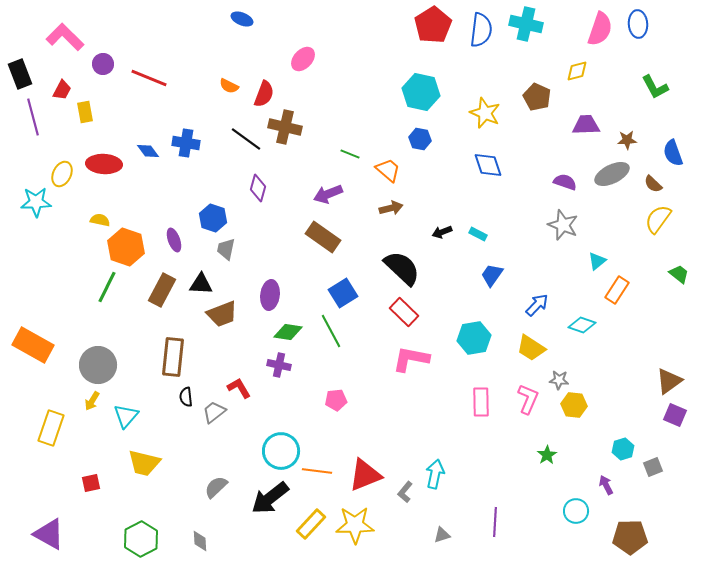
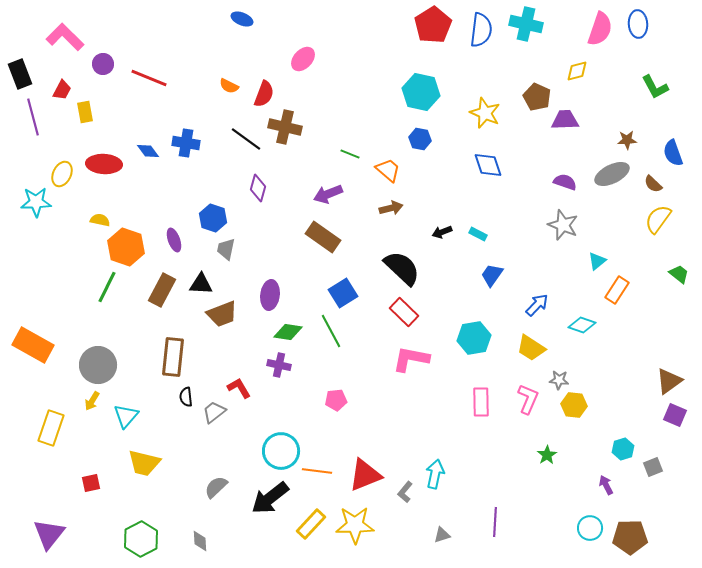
purple trapezoid at (586, 125): moved 21 px left, 5 px up
cyan circle at (576, 511): moved 14 px right, 17 px down
purple triangle at (49, 534): rotated 40 degrees clockwise
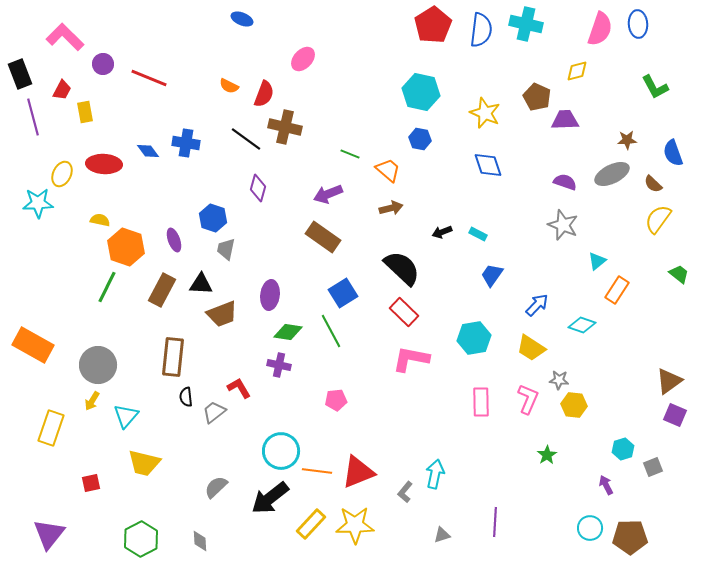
cyan star at (36, 202): moved 2 px right, 1 px down
red triangle at (365, 475): moved 7 px left, 3 px up
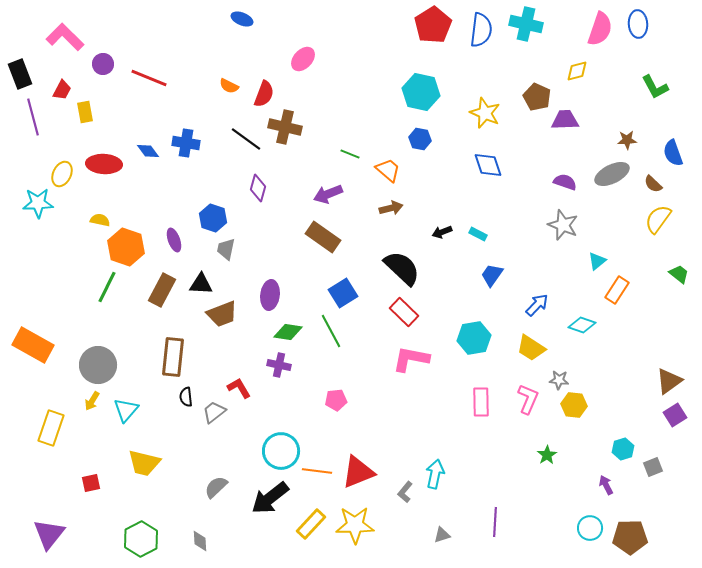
purple square at (675, 415): rotated 35 degrees clockwise
cyan triangle at (126, 416): moved 6 px up
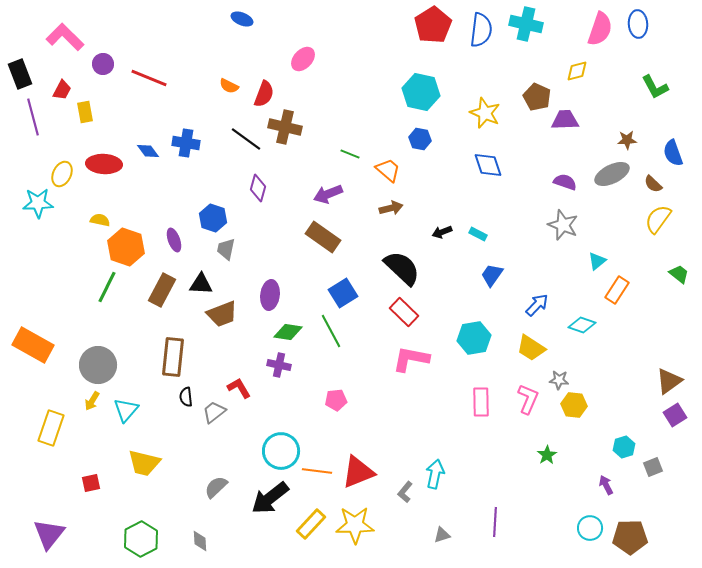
cyan hexagon at (623, 449): moved 1 px right, 2 px up
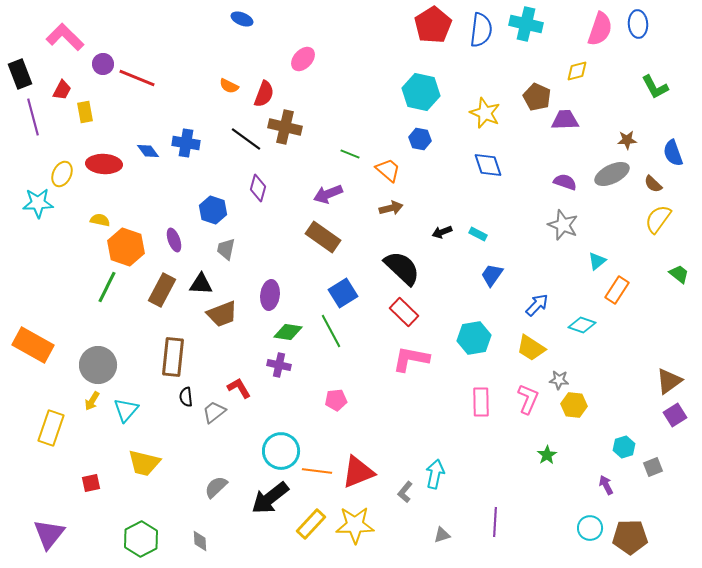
red line at (149, 78): moved 12 px left
blue hexagon at (213, 218): moved 8 px up
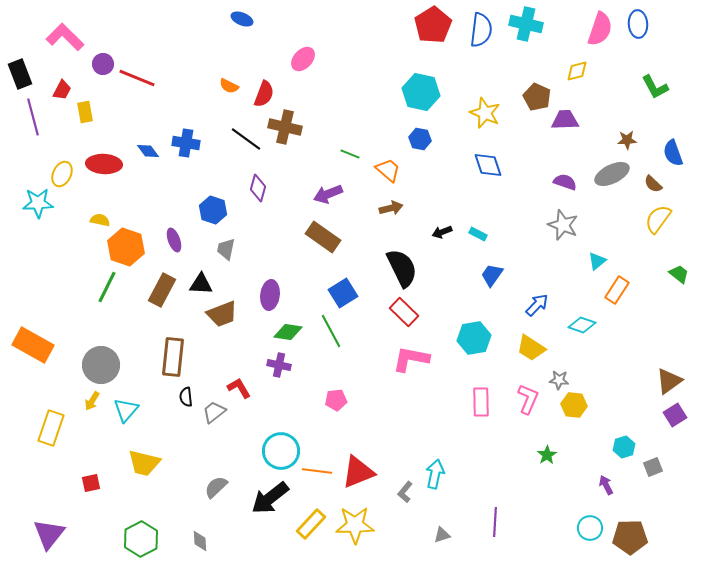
black semicircle at (402, 268): rotated 21 degrees clockwise
gray circle at (98, 365): moved 3 px right
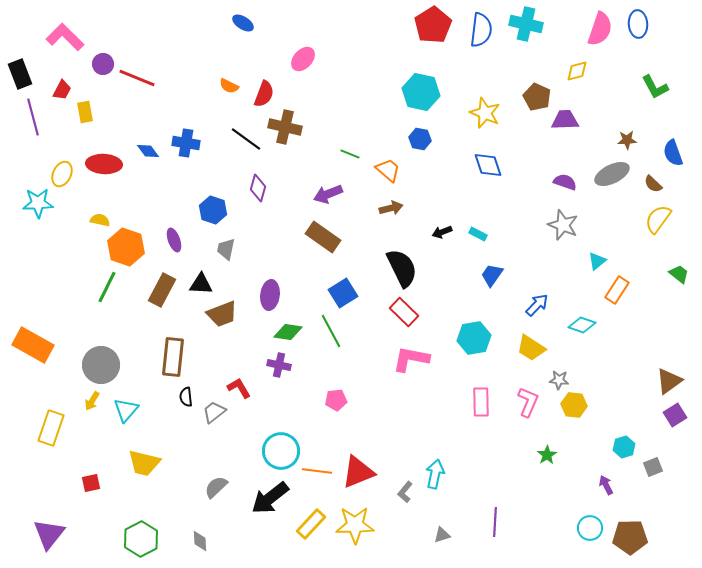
blue ellipse at (242, 19): moved 1 px right, 4 px down; rotated 10 degrees clockwise
pink L-shape at (528, 399): moved 3 px down
